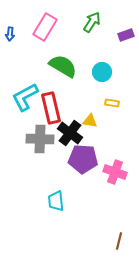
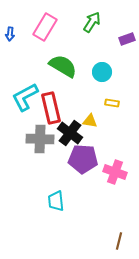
purple rectangle: moved 1 px right, 4 px down
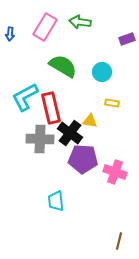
green arrow: moved 12 px left; rotated 115 degrees counterclockwise
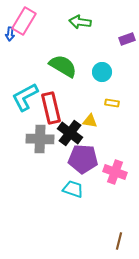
pink rectangle: moved 21 px left, 6 px up
cyan trapezoid: moved 17 px right, 12 px up; rotated 115 degrees clockwise
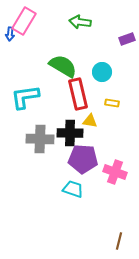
cyan L-shape: rotated 20 degrees clockwise
red rectangle: moved 27 px right, 14 px up
black cross: rotated 35 degrees counterclockwise
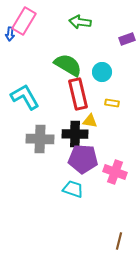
green semicircle: moved 5 px right, 1 px up
cyan L-shape: rotated 68 degrees clockwise
black cross: moved 5 px right, 1 px down
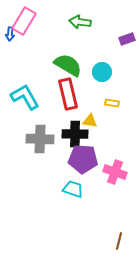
red rectangle: moved 10 px left
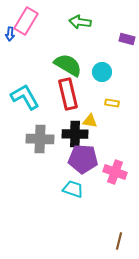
pink rectangle: moved 2 px right
purple rectangle: rotated 35 degrees clockwise
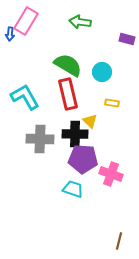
yellow triangle: rotated 35 degrees clockwise
pink cross: moved 4 px left, 2 px down
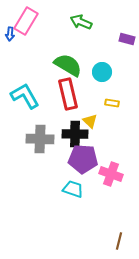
green arrow: moved 1 px right; rotated 15 degrees clockwise
cyan L-shape: moved 1 px up
